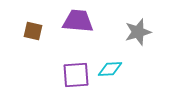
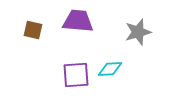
brown square: moved 1 px up
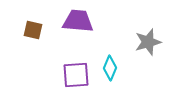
gray star: moved 10 px right, 10 px down
cyan diamond: moved 1 px up; rotated 65 degrees counterclockwise
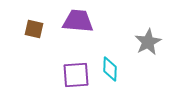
brown square: moved 1 px right, 1 px up
gray star: rotated 12 degrees counterclockwise
cyan diamond: moved 1 px down; rotated 20 degrees counterclockwise
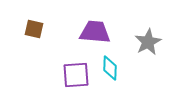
purple trapezoid: moved 17 px right, 11 px down
cyan diamond: moved 1 px up
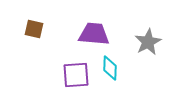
purple trapezoid: moved 1 px left, 2 px down
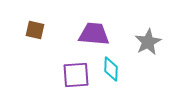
brown square: moved 1 px right, 1 px down
cyan diamond: moved 1 px right, 1 px down
